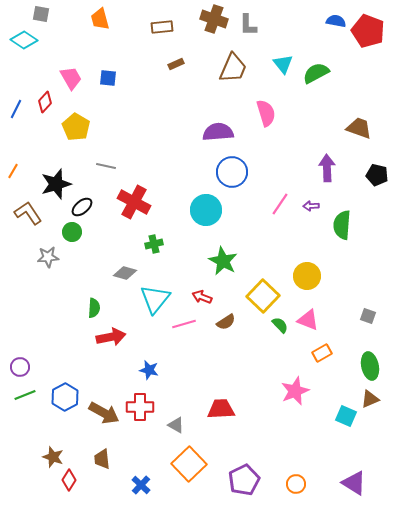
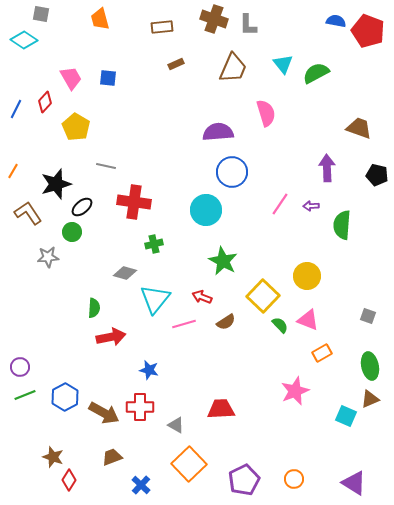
red cross at (134, 202): rotated 20 degrees counterclockwise
brown trapezoid at (102, 459): moved 10 px right, 2 px up; rotated 75 degrees clockwise
orange circle at (296, 484): moved 2 px left, 5 px up
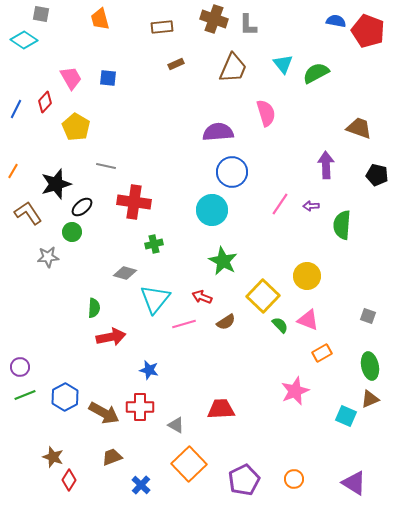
purple arrow at (327, 168): moved 1 px left, 3 px up
cyan circle at (206, 210): moved 6 px right
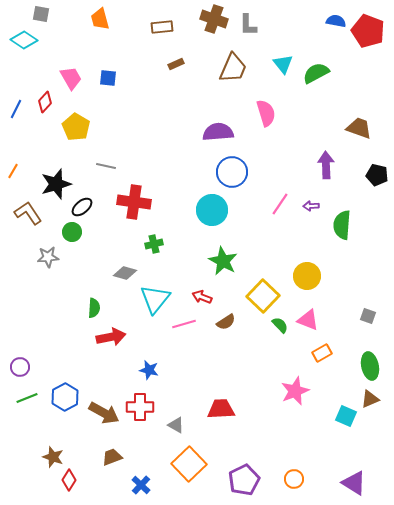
green line at (25, 395): moved 2 px right, 3 px down
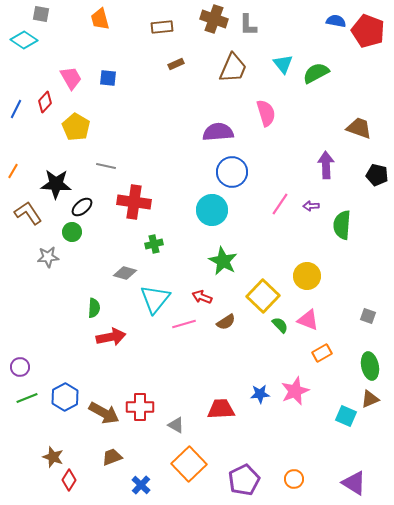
black star at (56, 184): rotated 20 degrees clockwise
blue star at (149, 370): moved 111 px right, 24 px down; rotated 18 degrees counterclockwise
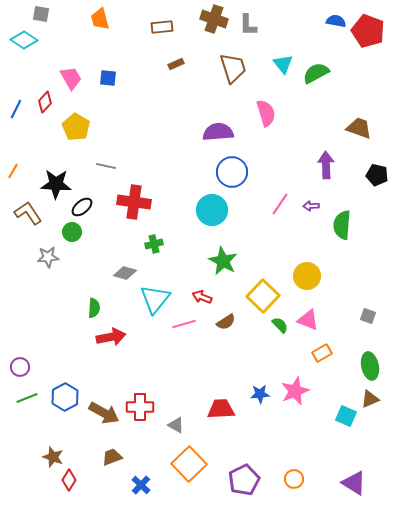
brown trapezoid at (233, 68): rotated 40 degrees counterclockwise
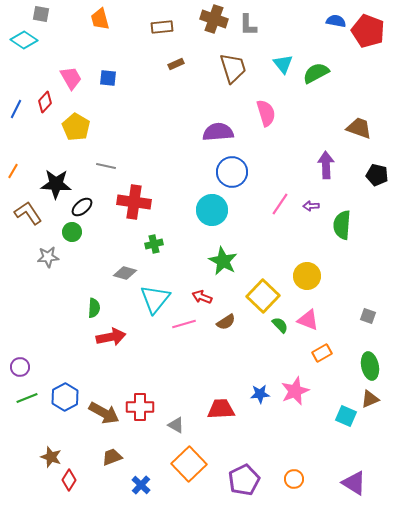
brown star at (53, 457): moved 2 px left
